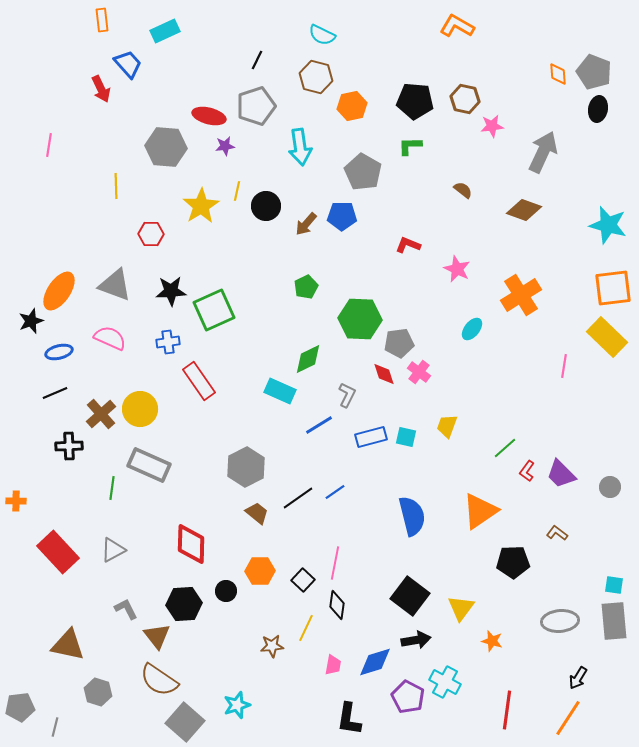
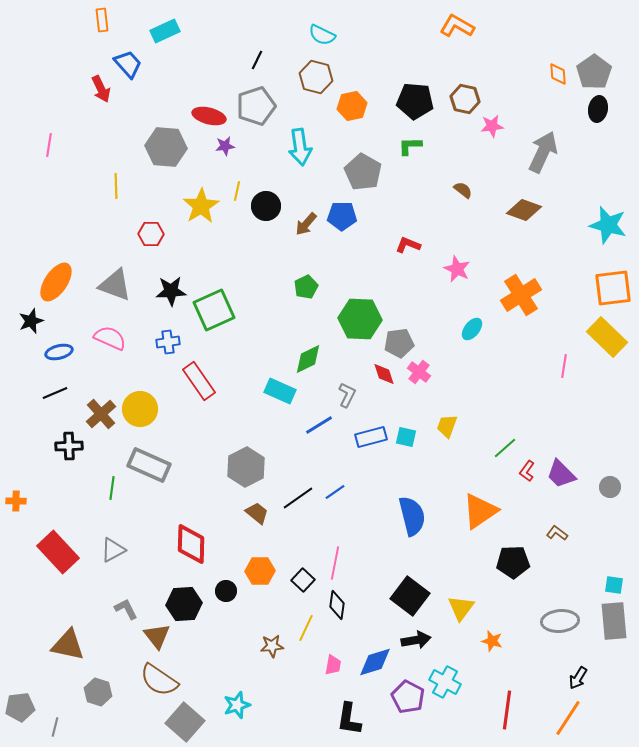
gray pentagon at (594, 72): rotated 16 degrees clockwise
orange ellipse at (59, 291): moved 3 px left, 9 px up
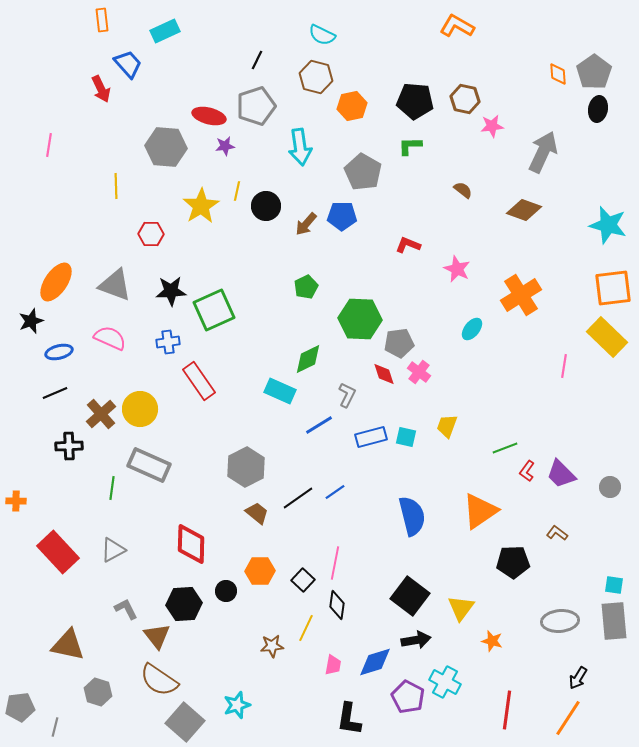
green line at (505, 448): rotated 20 degrees clockwise
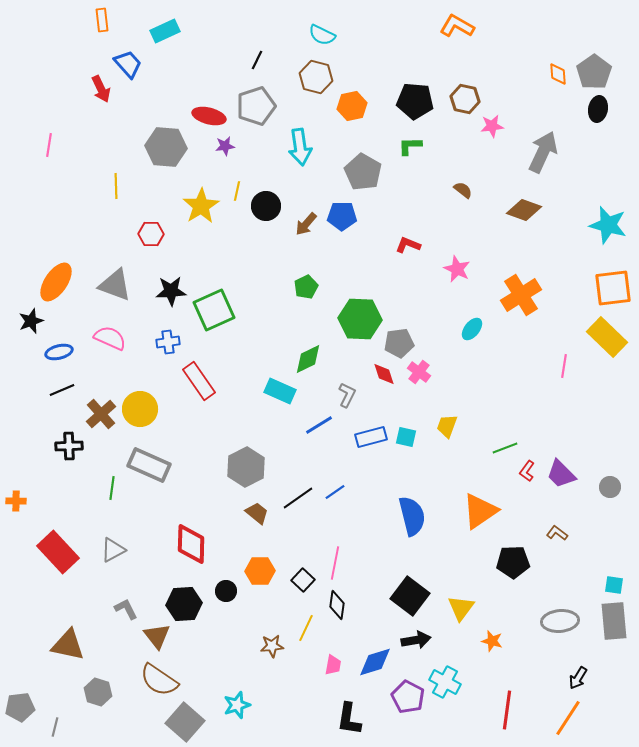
black line at (55, 393): moved 7 px right, 3 px up
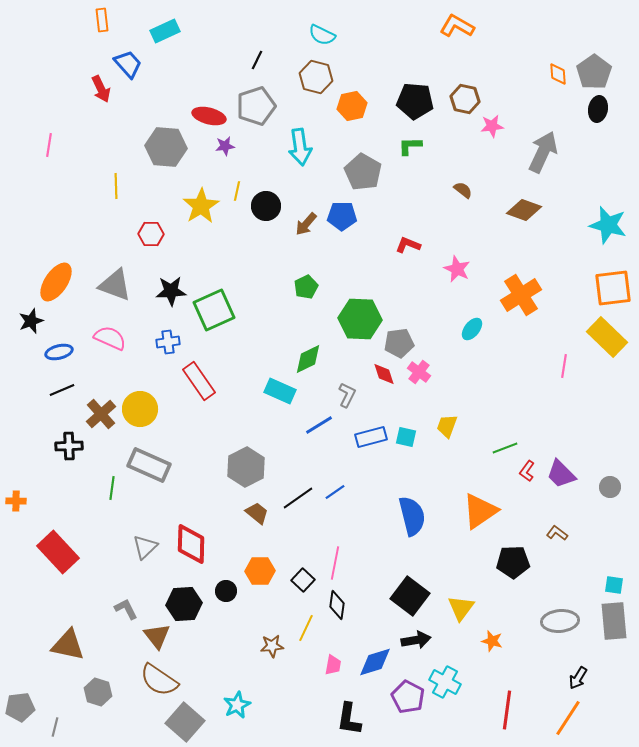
gray triangle at (113, 550): moved 32 px right, 3 px up; rotated 16 degrees counterclockwise
cyan star at (237, 705): rotated 8 degrees counterclockwise
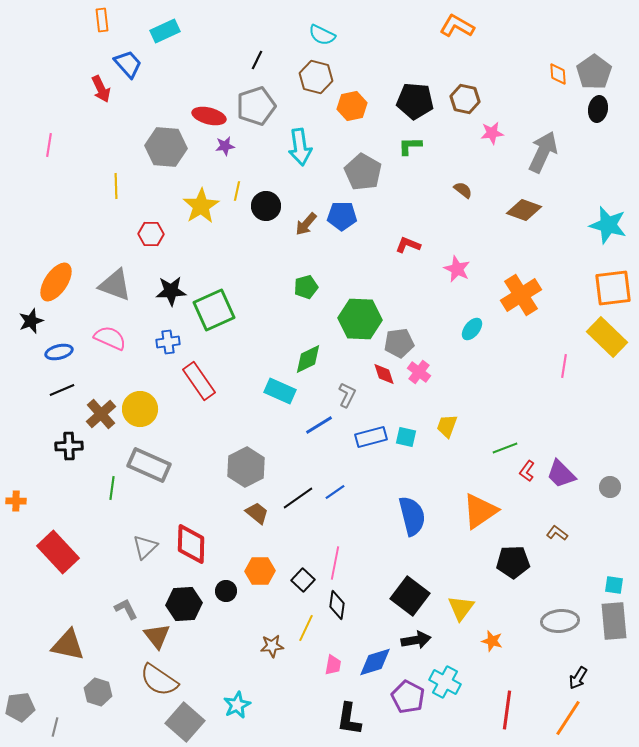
pink star at (492, 126): moved 7 px down
green pentagon at (306, 287): rotated 10 degrees clockwise
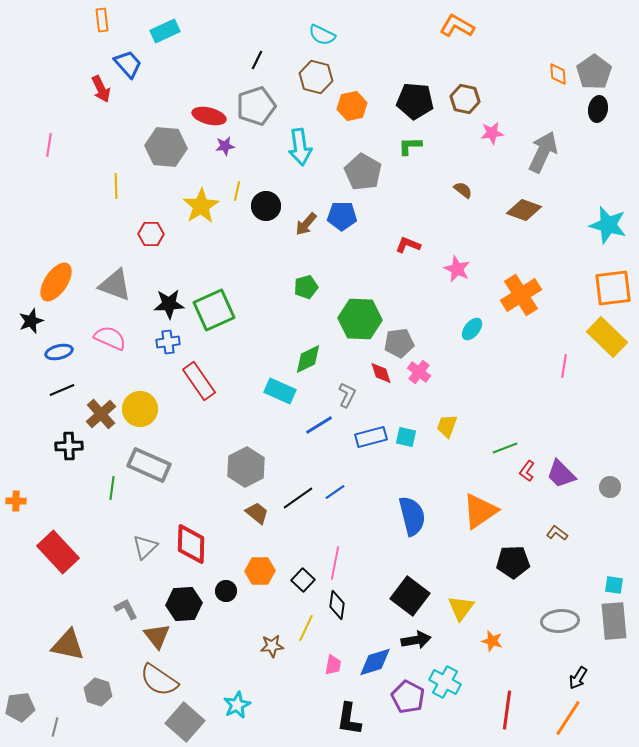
black star at (171, 291): moved 2 px left, 13 px down
red diamond at (384, 374): moved 3 px left, 1 px up
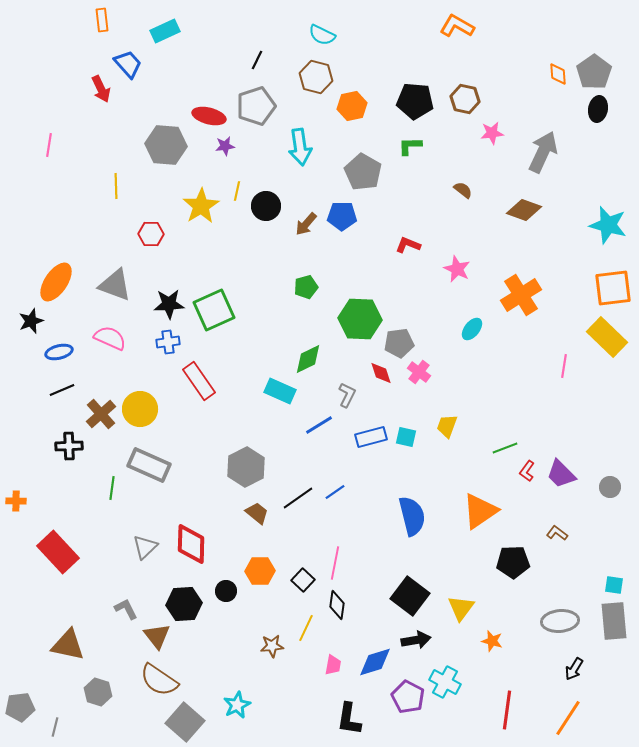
gray hexagon at (166, 147): moved 2 px up
black arrow at (578, 678): moved 4 px left, 9 px up
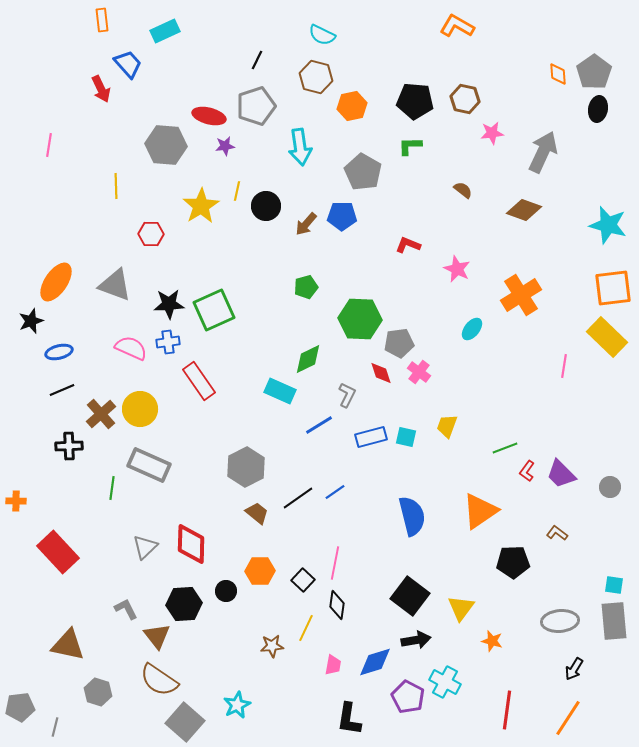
pink semicircle at (110, 338): moved 21 px right, 10 px down
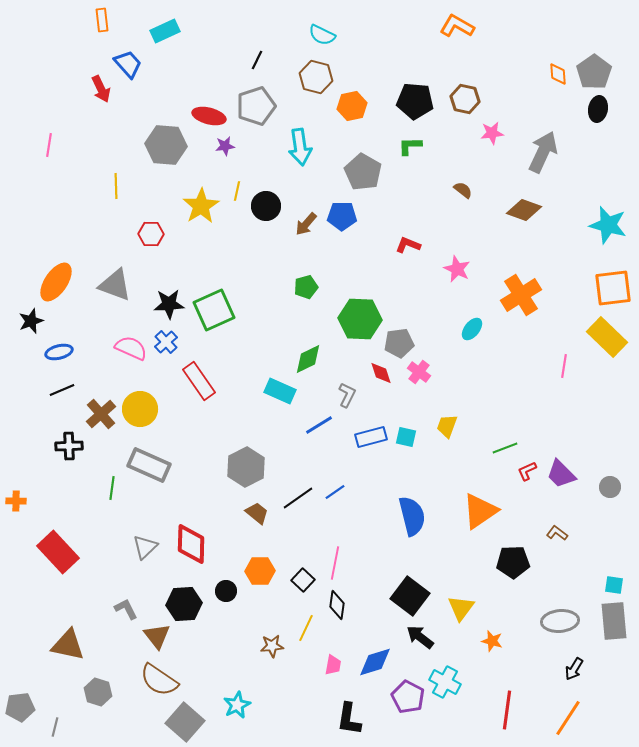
blue cross at (168, 342): moved 2 px left; rotated 35 degrees counterclockwise
red L-shape at (527, 471): rotated 30 degrees clockwise
black arrow at (416, 640): moved 4 px right, 3 px up; rotated 132 degrees counterclockwise
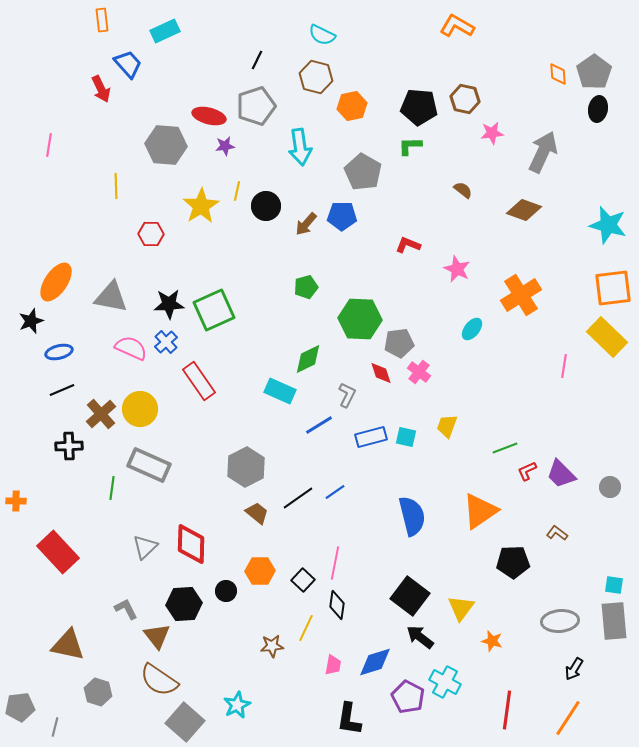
black pentagon at (415, 101): moved 4 px right, 6 px down
gray triangle at (115, 285): moved 4 px left, 12 px down; rotated 9 degrees counterclockwise
